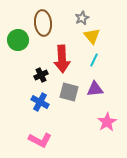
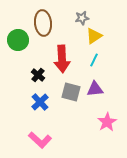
gray star: rotated 16 degrees clockwise
yellow triangle: moved 2 px right; rotated 36 degrees clockwise
black cross: moved 3 px left; rotated 24 degrees counterclockwise
gray square: moved 2 px right
blue cross: rotated 18 degrees clockwise
pink L-shape: rotated 15 degrees clockwise
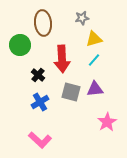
yellow triangle: moved 3 px down; rotated 18 degrees clockwise
green circle: moved 2 px right, 5 px down
cyan line: rotated 16 degrees clockwise
blue cross: rotated 12 degrees clockwise
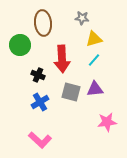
gray star: rotated 16 degrees clockwise
black cross: rotated 16 degrees counterclockwise
pink star: rotated 24 degrees clockwise
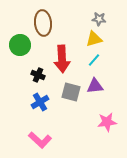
gray star: moved 17 px right, 1 px down
purple triangle: moved 3 px up
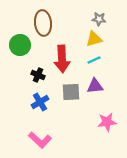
cyan line: rotated 24 degrees clockwise
gray square: rotated 18 degrees counterclockwise
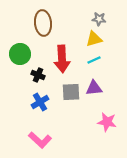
green circle: moved 9 px down
purple triangle: moved 1 px left, 2 px down
pink star: rotated 18 degrees clockwise
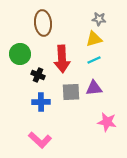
blue cross: moved 1 px right; rotated 30 degrees clockwise
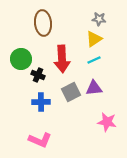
yellow triangle: rotated 18 degrees counterclockwise
green circle: moved 1 px right, 5 px down
gray square: rotated 24 degrees counterclockwise
pink L-shape: rotated 20 degrees counterclockwise
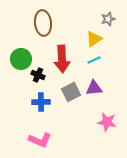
gray star: moved 9 px right; rotated 24 degrees counterclockwise
